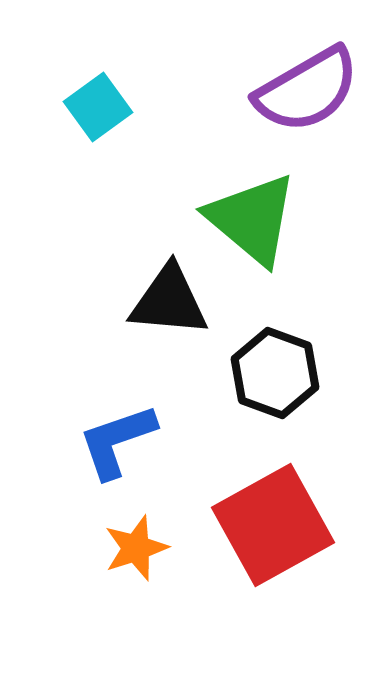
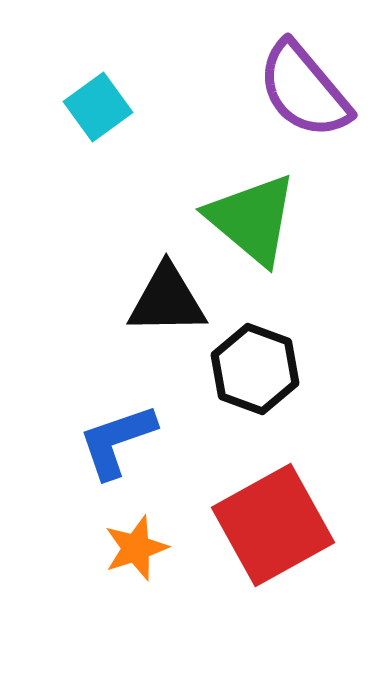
purple semicircle: moved 3 px left; rotated 80 degrees clockwise
black triangle: moved 2 px left, 1 px up; rotated 6 degrees counterclockwise
black hexagon: moved 20 px left, 4 px up
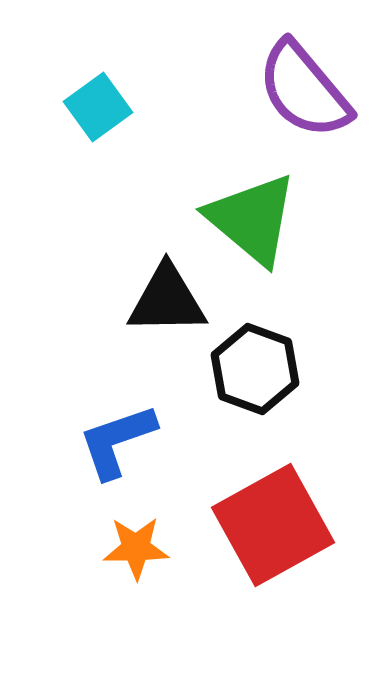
orange star: rotated 18 degrees clockwise
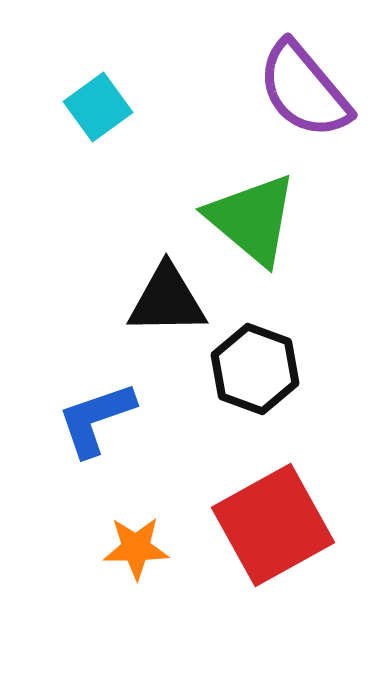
blue L-shape: moved 21 px left, 22 px up
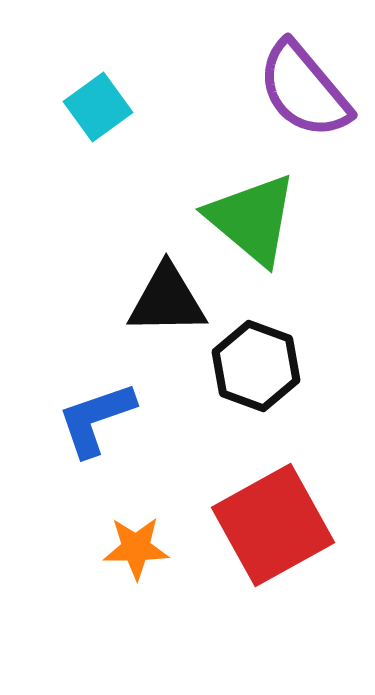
black hexagon: moved 1 px right, 3 px up
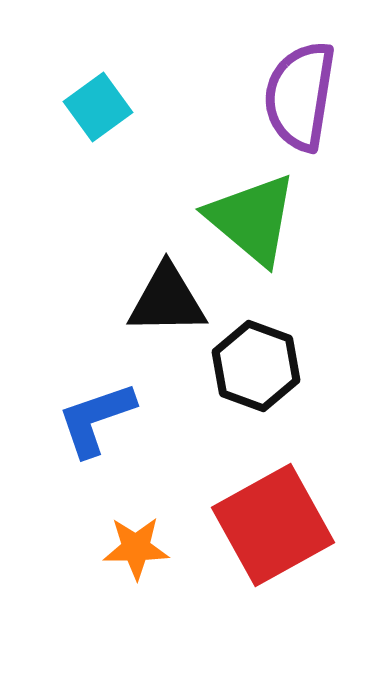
purple semicircle: moved 4 px left, 6 px down; rotated 49 degrees clockwise
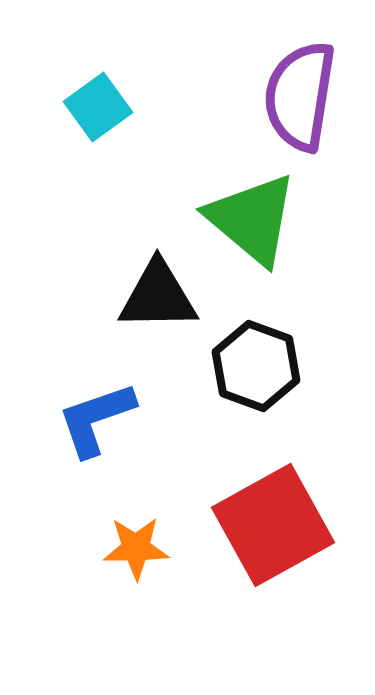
black triangle: moved 9 px left, 4 px up
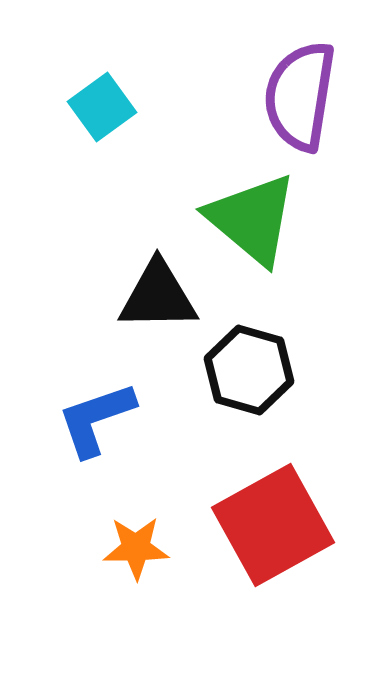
cyan square: moved 4 px right
black hexagon: moved 7 px left, 4 px down; rotated 4 degrees counterclockwise
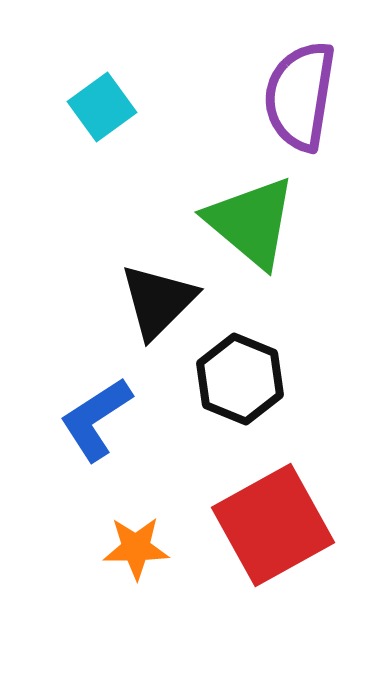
green triangle: moved 1 px left, 3 px down
black triangle: moved 5 px down; rotated 44 degrees counterclockwise
black hexagon: moved 9 px left, 9 px down; rotated 6 degrees clockwise
blue L-shape: rotated 14 degrees counterclockwise
